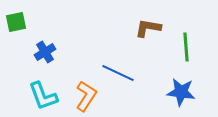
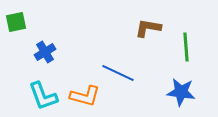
orange L-shape: moved 1 px left; rotated 72 degrees clockwise
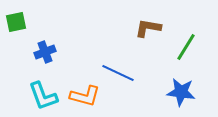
green line: rotated 36 degrees clockwise
blue cross: rotated 10 degrees clockwise
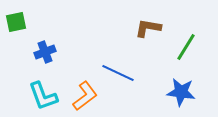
orange L-shape: rotated 52 degrees counterclockwise
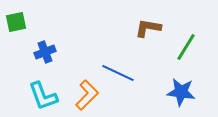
orange L-shape: moved 2 px right, 1 px up; rotated 8 degrees counterclockwise
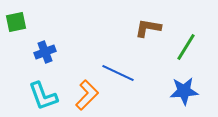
blue star: moved 3 px right, 1 px up; rotated 12 degrees counterclockwise
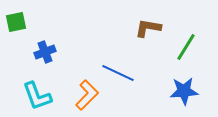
cyan L-shape: moved 6 px left
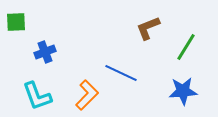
green square: rotated 10 degrees clockwise
brown L-shape: rotated 32 degrees counterclockwise
blue line: moved 3 px right
blue star: moved 1 px left
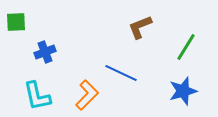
brown L-shape: moved 8 px left, 1 px up
blue star: rotated 12 degrees counterclockwise
cyan L-shape: rotated 8 degrees clockwise
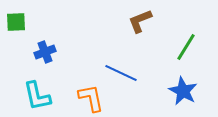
brown L-shape: moved 6 px up
blue star: rotated 28 degrees counterclockwise
orange L-shape: moved 4 px right, 3 px down; rotated 56 degrees counterclockwise
